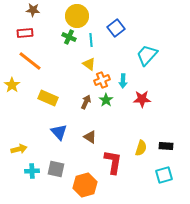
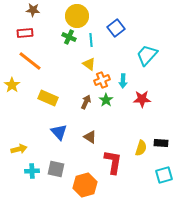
black rectangle: moved 5 px left, 3 px up
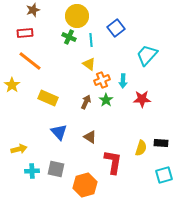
brown star: rotated 24 degrees counterclockwise
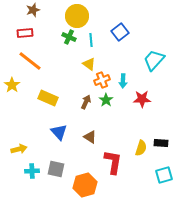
blue square: moved 4 px right, 4 px down
cyan trapezoid: moved 7 px right, 5 px down
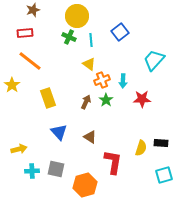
yellow rectangle: rotated 48 degrees clockwise
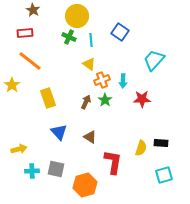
brown star: rotated 24 degrees counterclockwise
blue square: rotated 18 degrees counterclockwise
green star: moved 1 px left
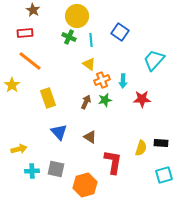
green star: rotated 24 degrees clockwise
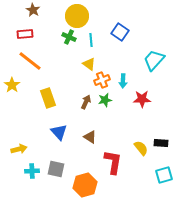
red rectangle: moved 1 px down
yellow semicircle: rotated 56 degrees counterclockwise
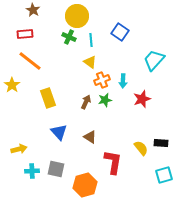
yellow triangle: moved 1 px right, 2 px up
red star: rotated 18 degrees counterclockwise
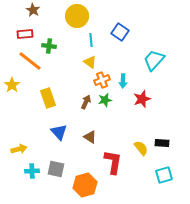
green cross: moved 20 px left, 9 px down; rotated 16 degrees counterclockwise
black rectangle: moved 1 px right
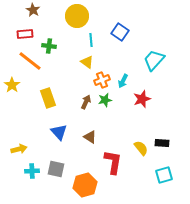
yellow triangle: moved 3 px left
cyan arrow: rotated 24 degrees clockwise
